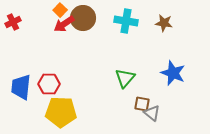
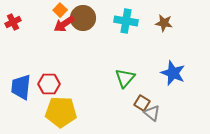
brown square: moved 1 px up; rotated 21 degrees clockwise
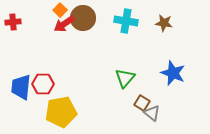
red cross: rotated 21 degrees clockwise
red hexagon: moved 6 px left
yellow pentagon: rotated 12 degrees counterclockwise
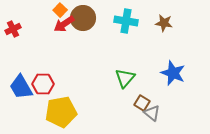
red cross: moved 7 px down; rotated 21 degrees counterclockwise
blue trapezoid: rotated 36 degrees counterclockwise
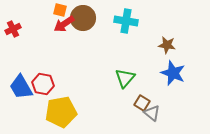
orange square: rotated 32 degrees counterclockwise
brown star: moved 3 px right, 22 px down
red hexagon: rotated 10 degrees clockwise
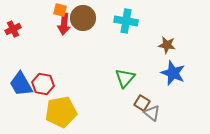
red arrow: rotated 50 degrees counterclockwise
blue trapezoid: moved 3 px up
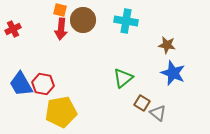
brown circle: moved 2 px down
red arrow: moved 3 px left, 5 px down
green triangle: moved 2 px left; rotated 10 degrees clockwise
gray triangle: moved 6 px right
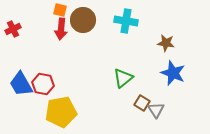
brown star: moved 1 px left, 2 px up
gray triangle: moved 2 px left, 3 px up; rotated 18 degrees clockwise
